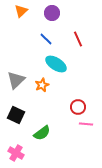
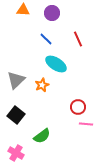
orange triangle: moved 2 px right, 1 px up; rotated 48 degrees clockwise
black square: rotated 12 degrees clockwise
green semicircle: moved 3 px down
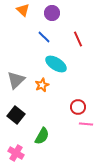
orange triangle: rotated 40 degrees clockwise
blue line: moved 2 px left, 2 px up
green semicircle: rotated 24 degrees counterclockwise
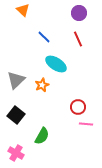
purple circle: moved 27 px right
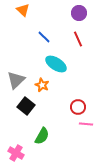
orange star: rotated 24 degrees counterclockwise
black square: moved 10 px right, 9 px up
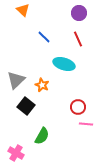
cyan ellipse: moved 8 px right; rotated 15 degrees counterclockwise
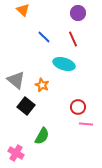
purple circle: moved 1 px left
red line: moved 5 px left
gray triangle: rotated 36 degrees counterclockwise
